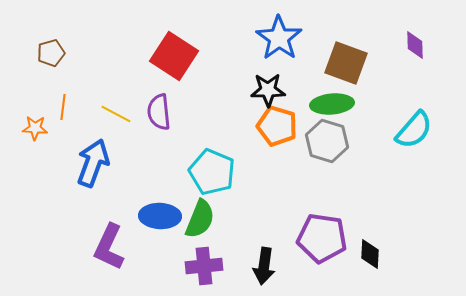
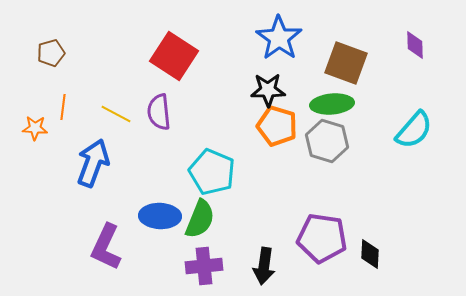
purple L-shape: moved 3 px left
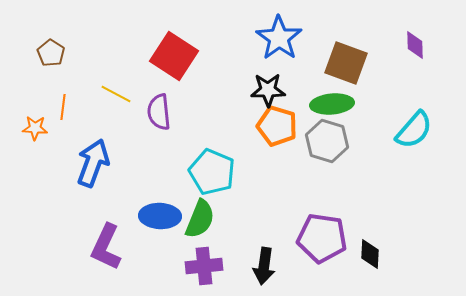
brown pentagon: rotated 24 degrees counterclockwise
yellow line: moved 20 px up
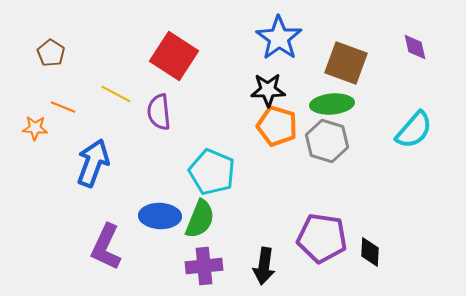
purple diamond: moved 2 px down; rotated 12 degrees counterclockwise
orange line: rotated 75 degrees counterclockwise
black diamond: moved 2 px up
